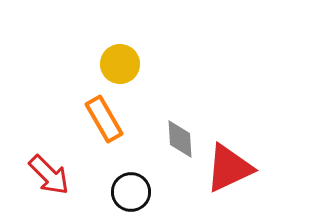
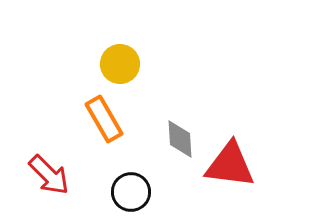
red triangle: moved 1 px right, 3 px up; rotated 32 degrees clockwise
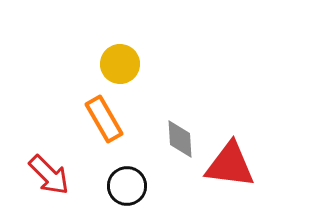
black circle: moved 4 px left, 6 px up
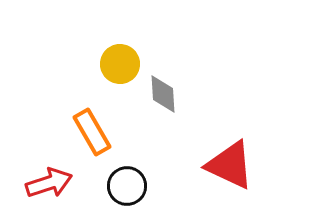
orange rectangle: moved 12 px left, 13 px down
gray diamond: moved 17 px left, 45 px up
red triangle: rotated 18 degrees clockwise
red arrow: moved 8 px down; rotated 63 degrees counterclockwise
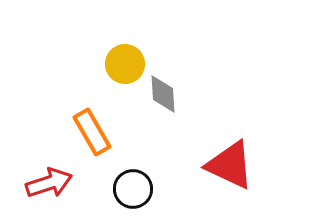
yellow circle: moved 5 px right
black circle: moved 6 px right, 3 px down
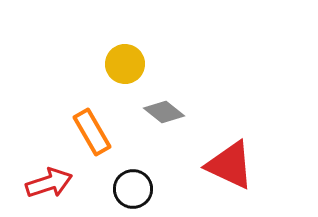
gray diamond: moved 1 px right, 18 px down; rotated 48 degrees counterclockwise
